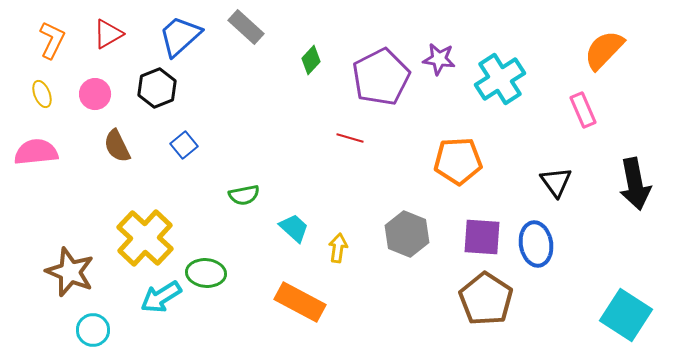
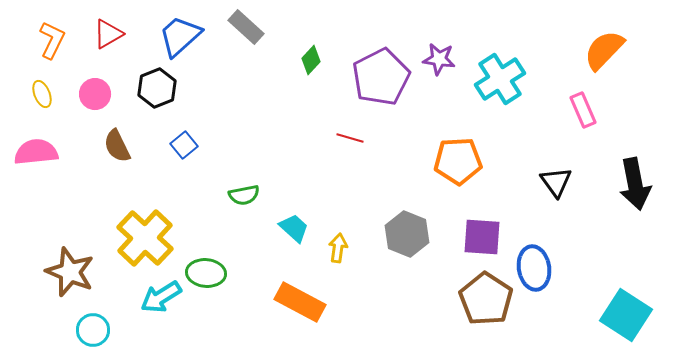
blue ellipse: moved 2 px left, 24 px down
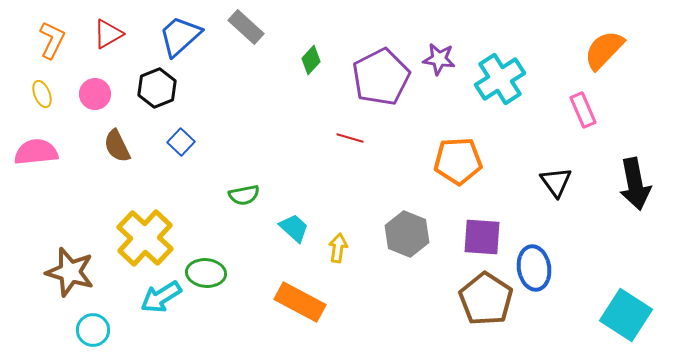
blue square: moved 3 px left, 3 px up; rotated 8 degrees counterclockwise
brown star: rotated 6 degrees counterclockwise
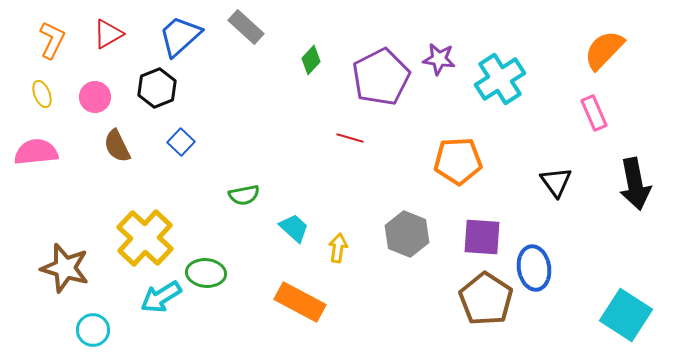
pink circle: moved 3 px down
pink rectangle: moved 11 px right, 3 px down
brown star: moved 5 px left, 4 px up
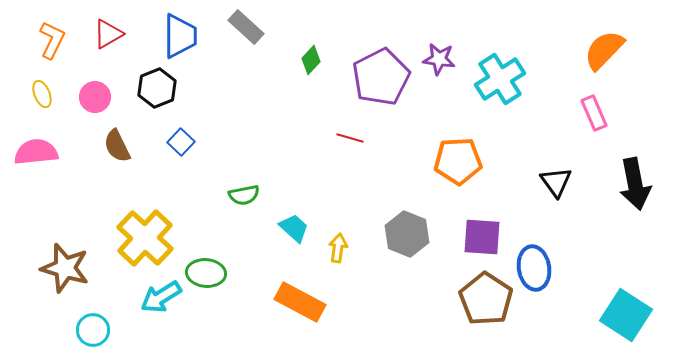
blue trapezoid: rotated 132 degrees clockwise
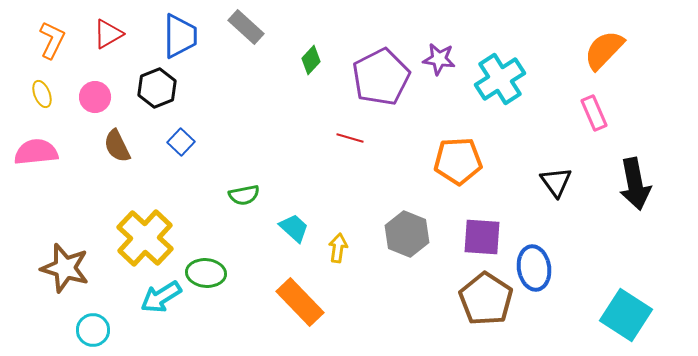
orange rectangle: rotated 18 degrees clockwise
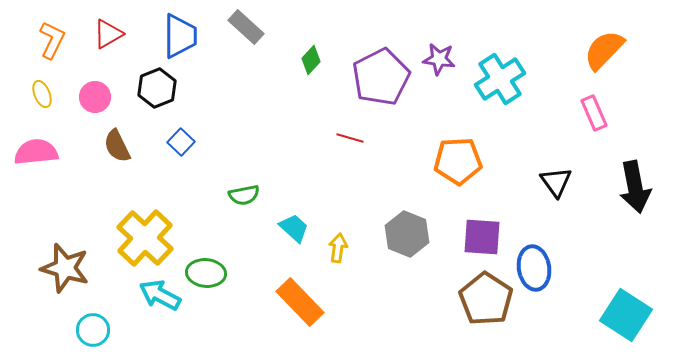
black arrow: moved 3 px down
cyan arrow: moved 1 px left, 2 px up; rotated 60 degrees clockwise
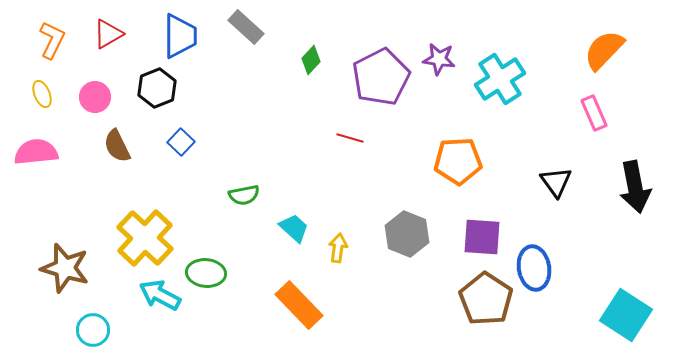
orange rectangle: moved 1 px left, 3 px down
